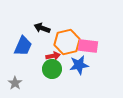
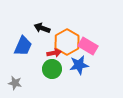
orange hexagon: rotated 15 degrees counterclockwise
pink rectangle: rotated 24 degrees clockwise
red arrow: moved 1 px right, 3 px up
gray star: rotated 24 degrees counterclockwise
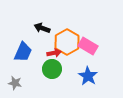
blue trapezoid: moved 6 px down
blue star: moved 9 px right, 11 px down; rotated 30 degrees counterclockwise
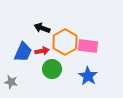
orange hexagon: moved 2 px left
pink rectangle: rotated 24 degrees counterclockwise
red arrow: moved 12 px left, 2 px up
gray star: moved 4 px left, 1 px up
